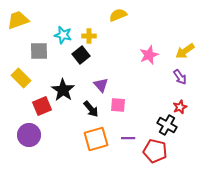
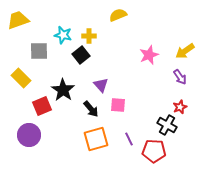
purple line: moved 1 px right, 1 px down; rotated 64 degrees clockwise
red pentagon: moved 1 px left; rotated 10 degrees counterclockwise
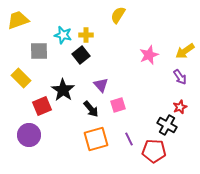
yellow semicircle: rotated 36 degrees counterclockwise
yellow cross: moved 3 px left, 1 px up
pink square: rotated 21 degrees counterclockwise
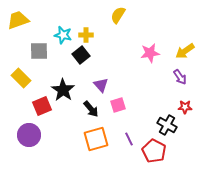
pink star: moved 1 px right, 2 px up; rotated 12 degrees clockwise
red star: moved 5 px right; rotated 24 degrees clockwise
red pentagon: rotated 25 degrees clockwise
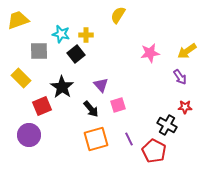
cyan star: moved 2 px left, 1 px up
yellow arrow: moved 2 px right
black square: moved 5 px left, 1 px up
black star: moved 1 px left, 3 px up
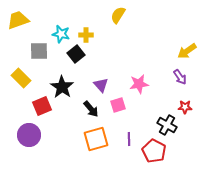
pink star: moved 11 px left, 31 px down
purple line: rotated 24 degrees clockwise
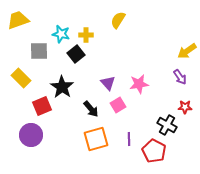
yellow semicircle: moved 5 px down
purple triangle: moved 7 px right, 2 px up
pink square: rotated 14 degrees counterclockwise
purple circle: moved 2 px right
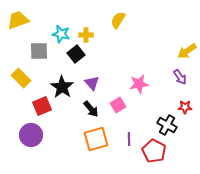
purple triangle: moved 16 px left
